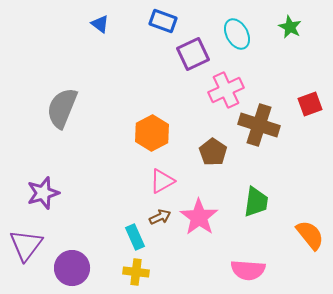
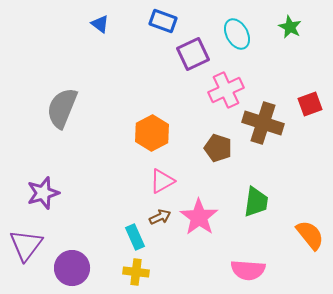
brown cross: moved 4 px right, 2 px up
brown pentagon: moved 5 px right, 4 px up; rotated 16 degrees counterclockwise
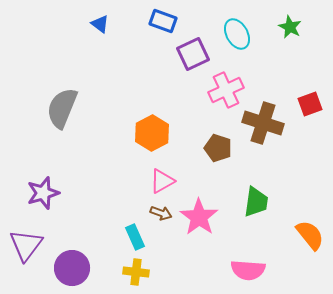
brown arrow: moved 1 px right, 4 px up; rotated 45 degrees clockwise
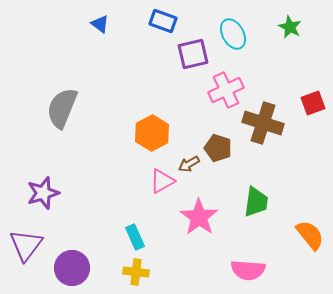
cyan ellipse: moved 4 px left
purple square: rotated 12 degrees clockwise
red square: moved 3 px right, 1 px up
brown arrow: moved 28 px right, 49 px up; rotated 130 degrees clockwise
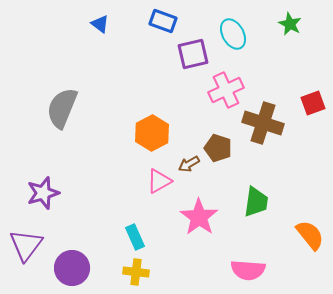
green star: moved 3 px up
pink triangle: moved 3 px left
